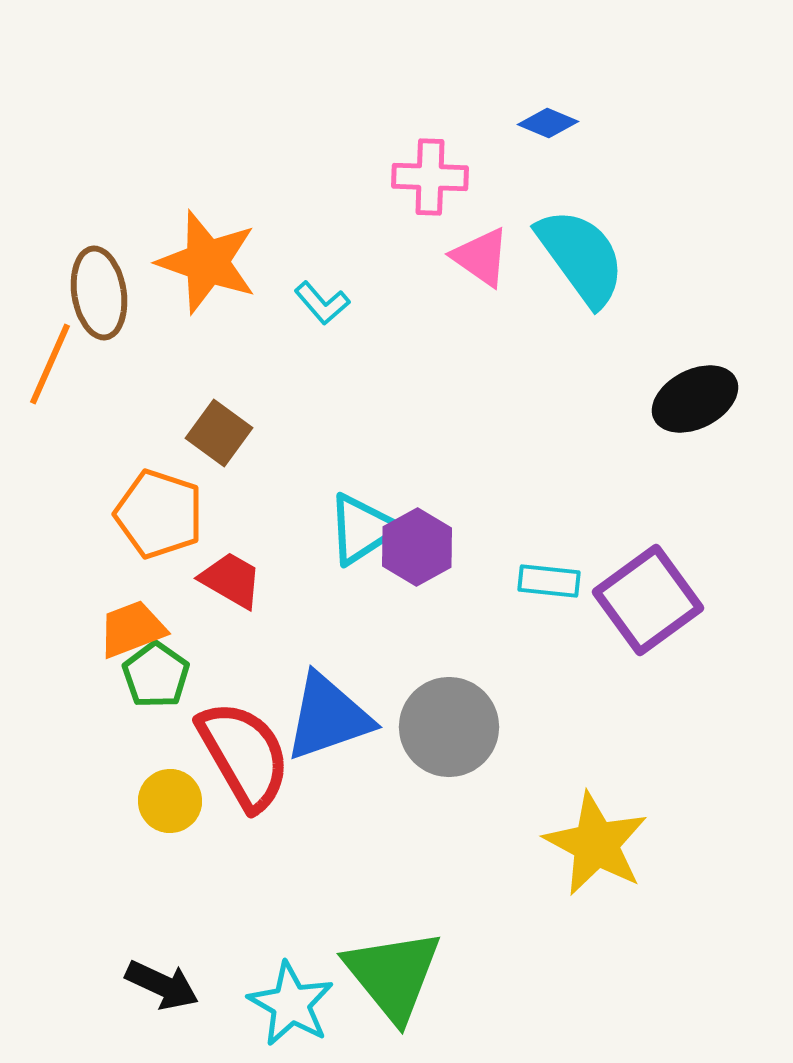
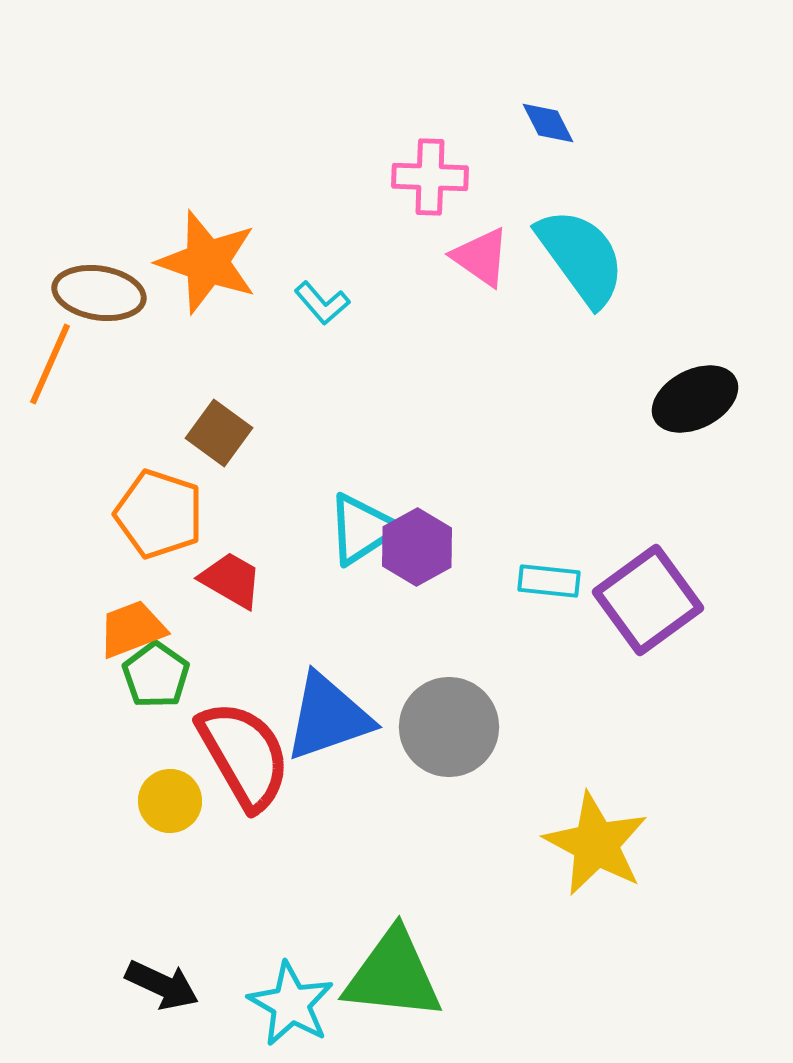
blue diamond: rotated 40 degrees clockwise
brown ellipse: rotated 72 degrees counterclockwise
green triangle: rotated 45 degrees counterclockwise
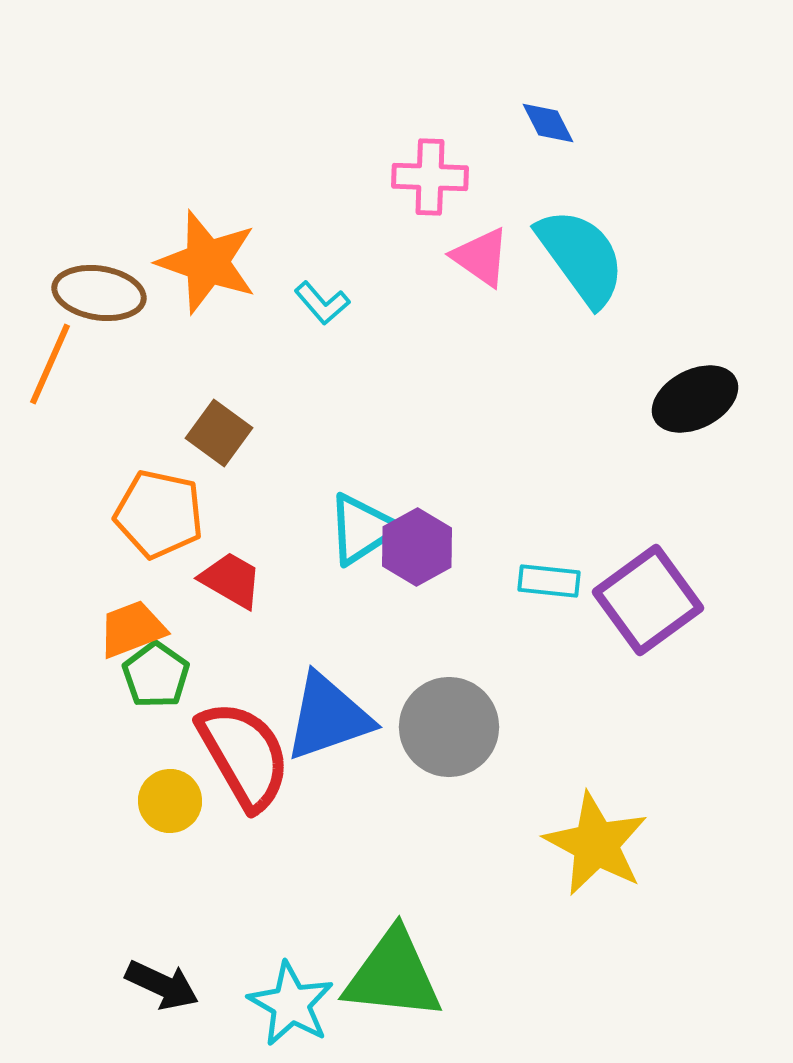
orange pentagon: rotated 6 degrees counterclockwise
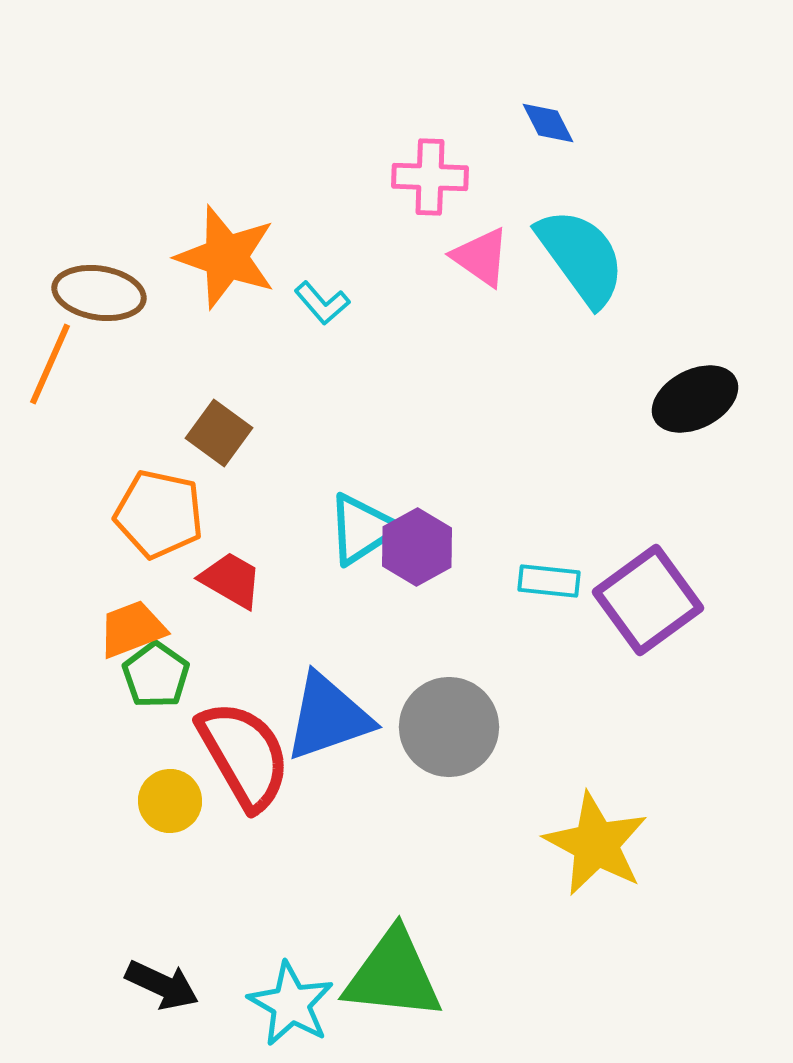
orange star: moved 19 px right, 5 px up
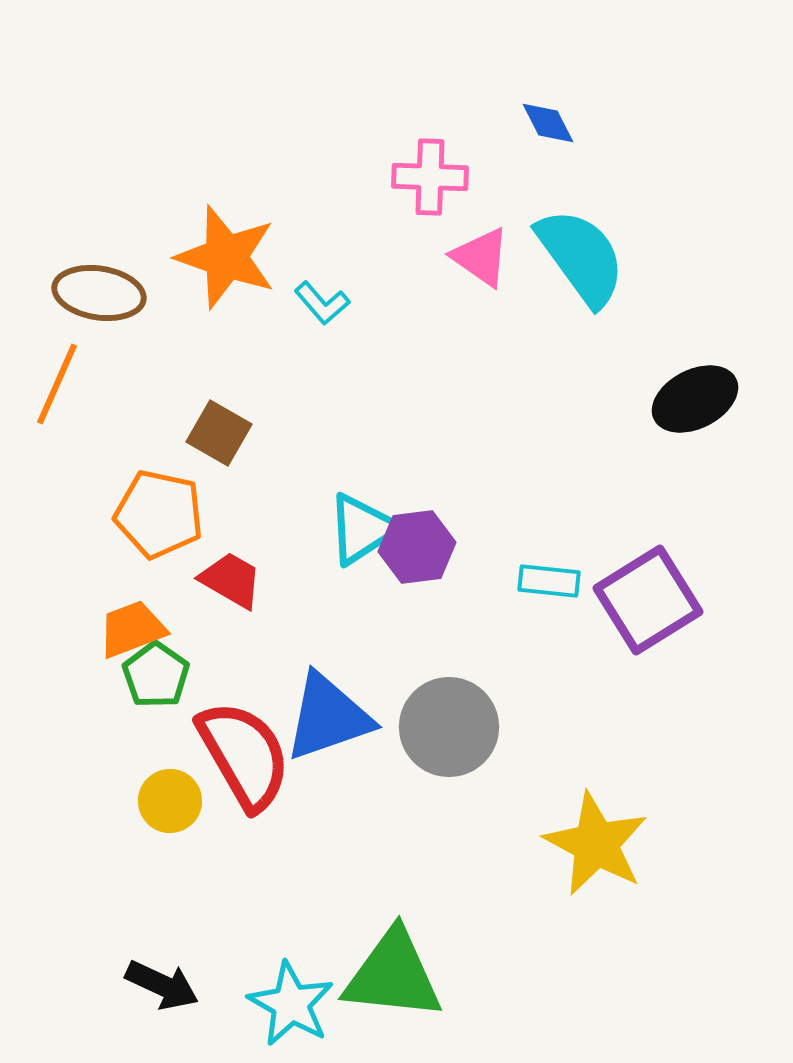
orange line: moved 7 px right, 20 px down
brown square: rotated 6 degrees counterclockwise
purple hexagon: rotated 22 degrees clockwise
purple square: rotated 4 degrees clockwise
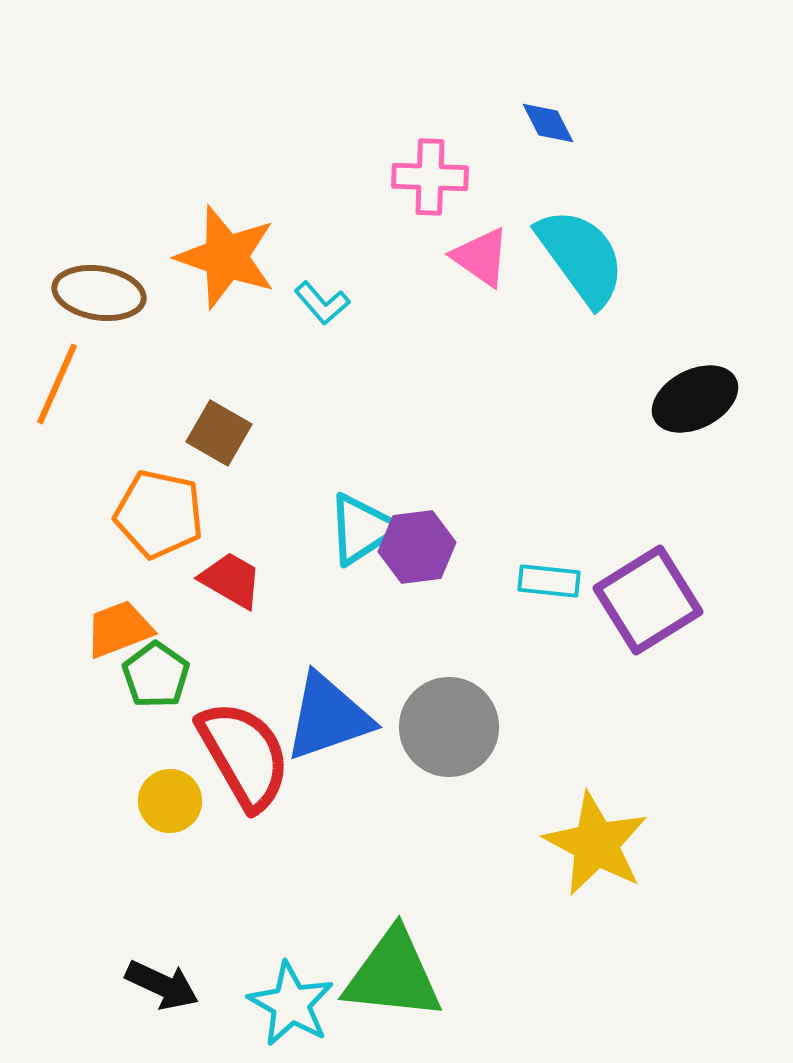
orange trapezoid: moved 13 px left
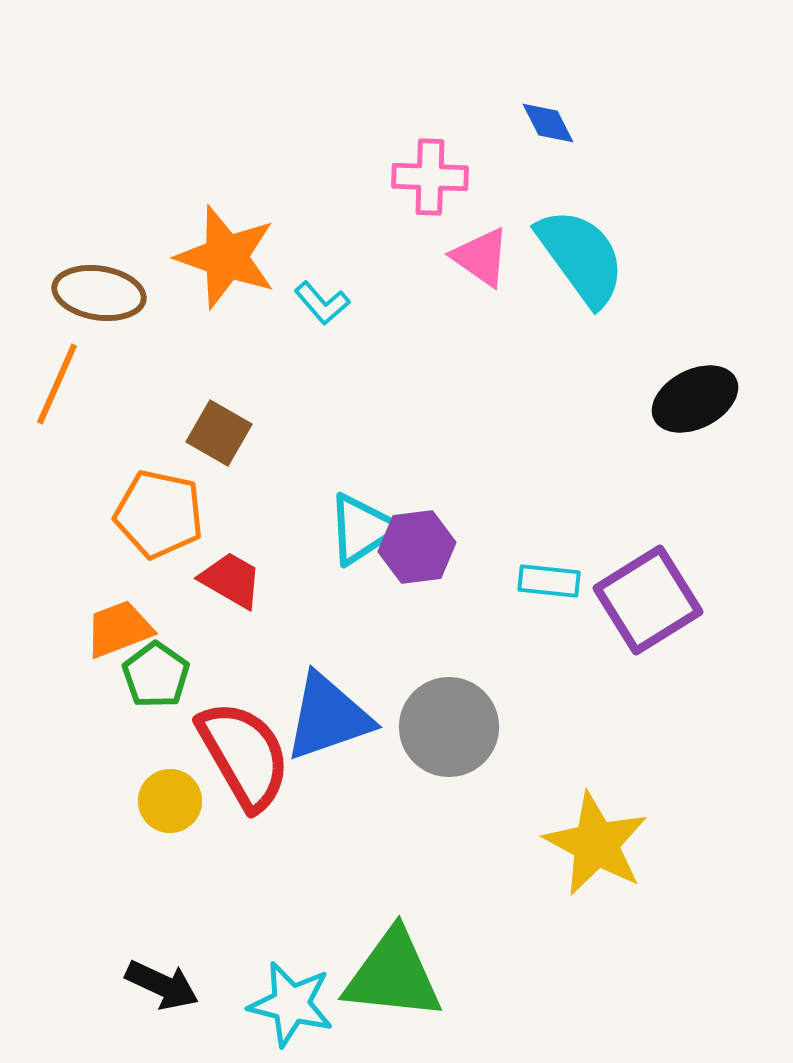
cyan star: rotated 16 degrees counterclockwise
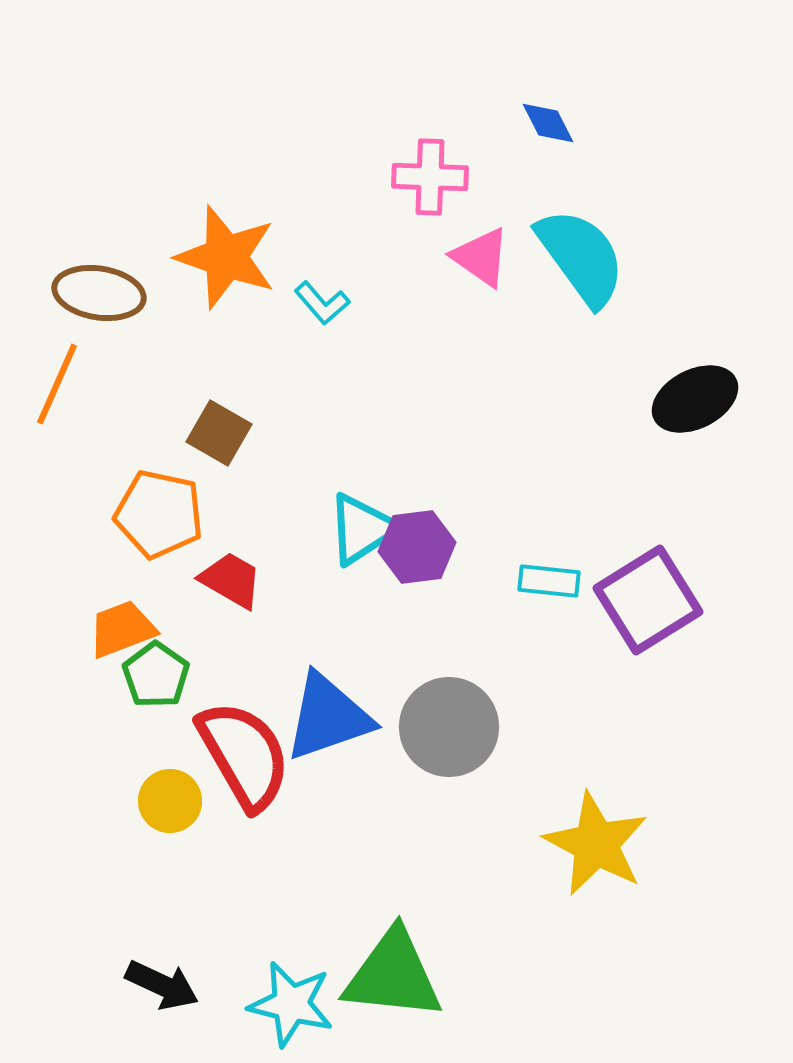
orange trapezoid: moved 3 px right
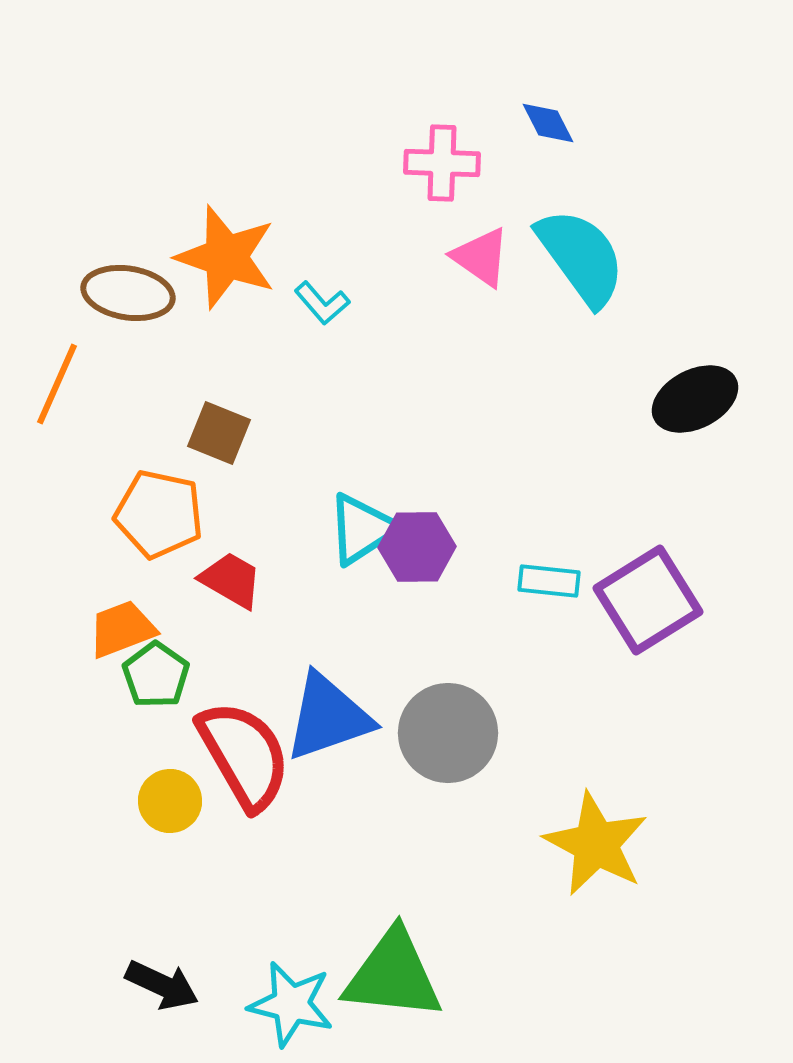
pink cross: moved 12 px right, 14 px up
brown ellipse: moved 29 px right
brown square: rotated 8 degrees counterclockwise
purple hexagon: rotated 6 degrees clockwise
gray circle: moved 1 px left, 6 px down
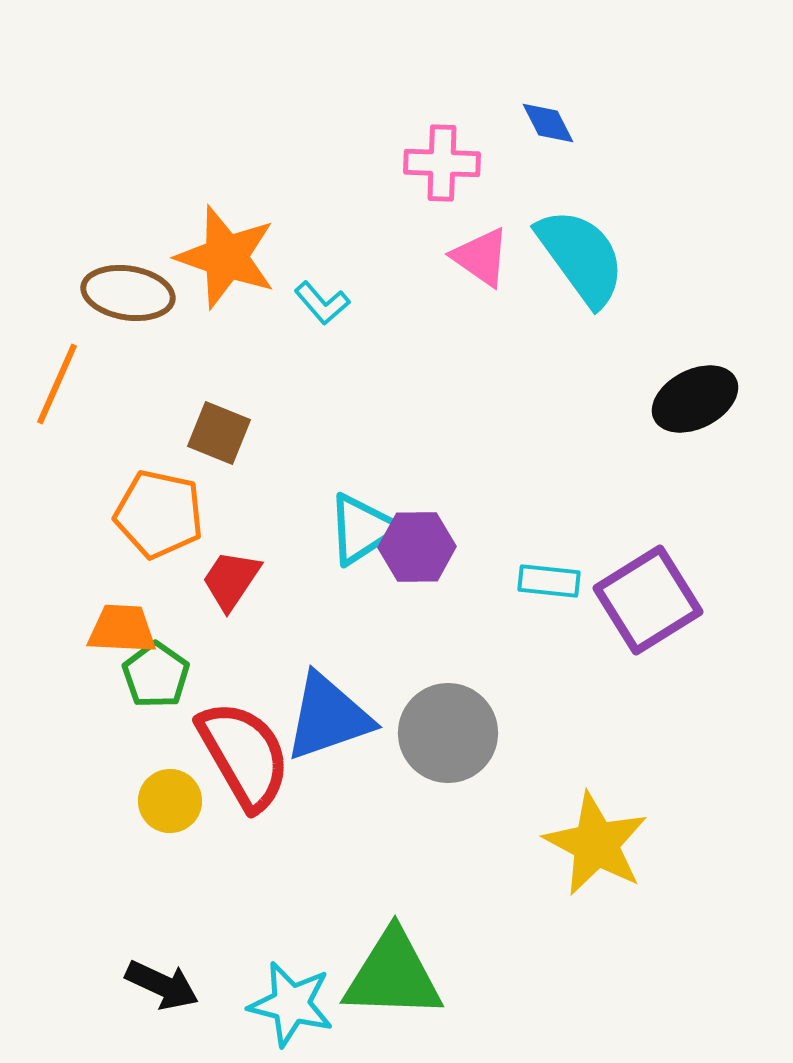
red trapezoid: rotated 86 degrees counterclockwise
orange trapezoid: rotated 24 degrees clockwise
green triangle: rotated 4 degrees counterclockwise
